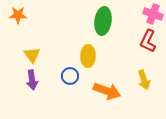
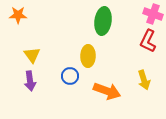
purple arrow: moved 2 px left, 1 px down
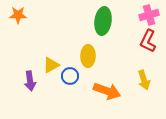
pink cross: moved 4 px left, 1 px down; rotated 36 degrees counterclockwise
yellow triangle: moved 19 px right, 10 px down; rotated 36 degrees clockwise
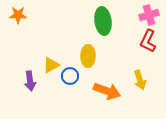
green ellipse: rotated 16 degrees counterclockwise
yellow arrow: moved 4 px left
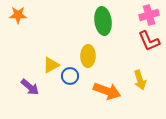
red L-shape: moved 1 px right; rotated 50 degrees counterclockwise
purple arrow: moved 6 px down; rotated 42 degrees counterclockwise
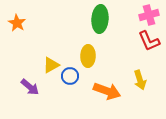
orange star: moved 1 px left, 8 px down; rotated 30 degrees clockwise
green ellipse: moved 3 px left, 2 px up; rotated 12 degrees clockwise
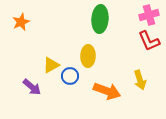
orange star: moved 4 px right, 1 px up; rotated 18 degrees clockwise
purple arrow: moved 2 px right
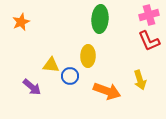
yellow triangle: rotated 36 degrees clockwise
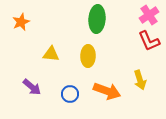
pink cross: rotated 18 degrees counterclockwise
green ellipse: moved 3 px left
yellow triangle: moved 11 px up
blue circle: moved 18 px down
